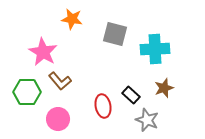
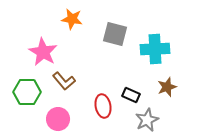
brown L-shape: moved 4 px right
brown star: moved 3 px right, 1 px up
black rectangle: rotated 18 degrees counterclockwise
gray star: rotated 25 degrees clockwise
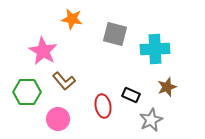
pink star: moved 1 px up
gray star: moved 4 px right
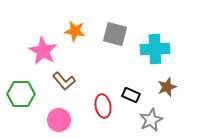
orange star: moved 3 px right, 12 px down
green hexagon: moved 6 px left, 2 px down
pink circle: moved 1 px right, 1 px down
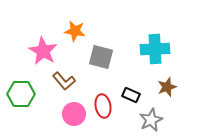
gray square: moved 14 px left, 23 px down
pink circle: moved 15 px right, 6 px up
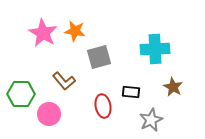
pink star: moved 18 px up
gray square: moved 2 px left; rotated 30 degrees counterclockwise
brown star: moved 6 px right; rotated 24 degrees counterclockwise
black rectangle: moved 3 px up; rotated 18 degrees counterclockwise
pink circle: moved 25 px left
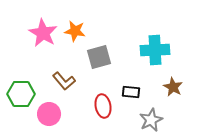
cyan cross: moved 1 px down
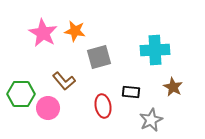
pink circle: moved 1 px left, 6 px up
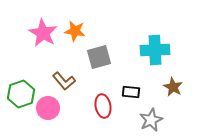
green hexagon: rotated 20 degrees counterclockwise
